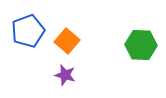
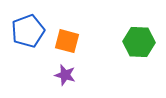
orange square: rotated 25 degrees counterclockwise
green hexagon: moved 2 px left, 3 px up
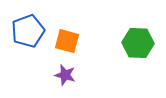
green hexagon: moved 1 px left, 1 px down
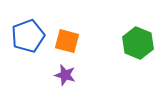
blue pentagon: moved 5 px down
green hexagon: rotated 20 degrees clockwise
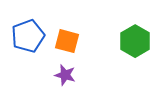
green hexagon: moved 3 px left, 2 px up; rotated 8 degrees clockwise
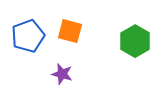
orange square: moved 3 px right, 10 px up
purple star: moved 3 px left, 1 px up
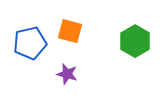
blue pentagon: moved 2 px right, 7 px down; rotated 8 degrees clockwise
purple star: moved 5 px right
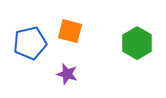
green hexagon: moved 2 px right, 2 px down
